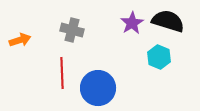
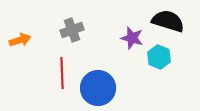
purple star: moved 15 px down; rotated 25 degrees counterclockwise
gray cross: rotated 35 degrees counterclockwise
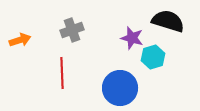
cyan hexagon: moved 6 px left; rotated 20 degrees clockwise
blue circle: moved 22 px right
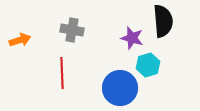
black semicircle: moved 5 px left; rotated 68 degrees clockwise
gray cross: rotated 30 degrees clockwise
cyan hexagon: moved 5 px left, 8 px down
